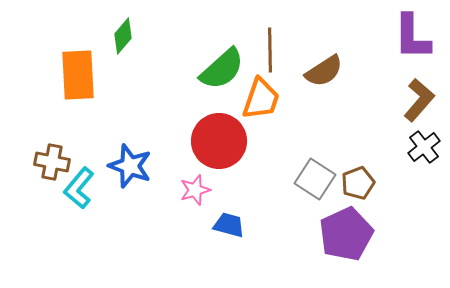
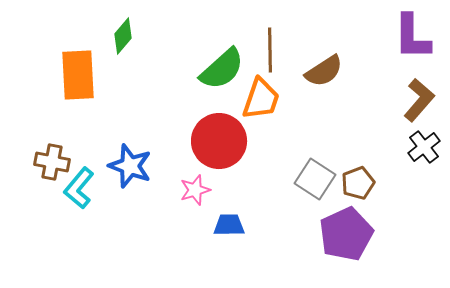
blue trapezoid: rotated 16 degrees counterclockwise
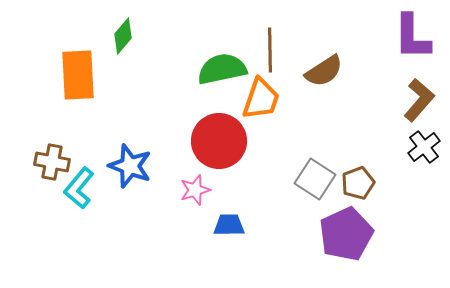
green semicircle: rotated 150 degrees counterclockwise
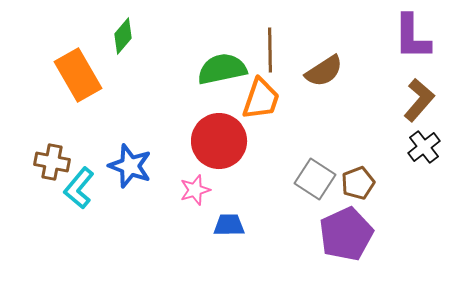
orange rectangle: rotated 27 degrees counterclockwise
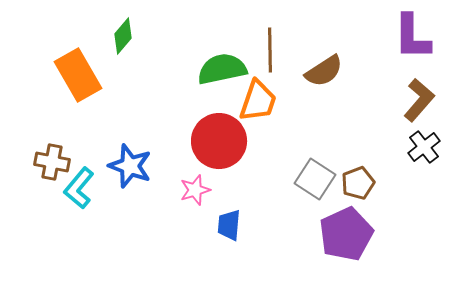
orange trapezoid: moved 3 px left, 2 px down
blue trapezoid: rotated 84 degrees counterclockwise
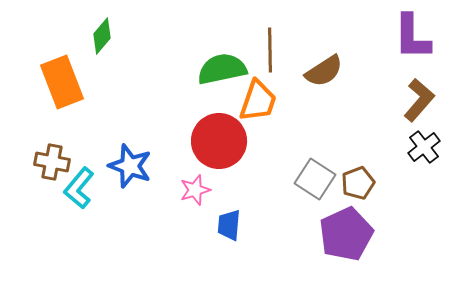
green diamond: moved 21 px left
orange rectangle: moved 16 px left, 7 px down; rotated 9 degrees clockwise
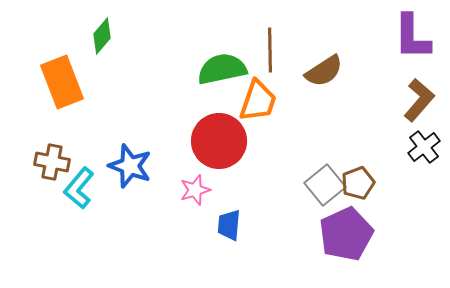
gray square: moved 10 px right, 6 px down; rotated 18 degrees clockwise
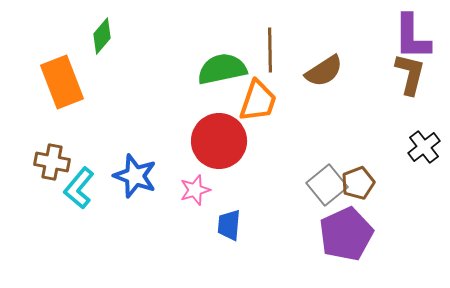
brown L-shape: moved 9 px left, 26 px up; rotated 27 degrees counterclockwise
blue star: moved 5 px right, 10 px down
gray square: moved 2 px right
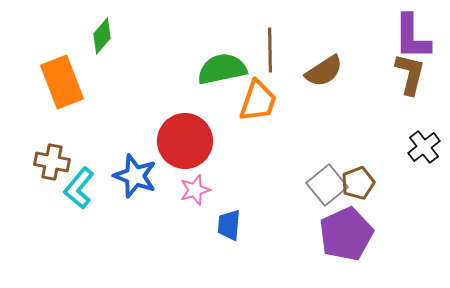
red circle: moved 34 px left
